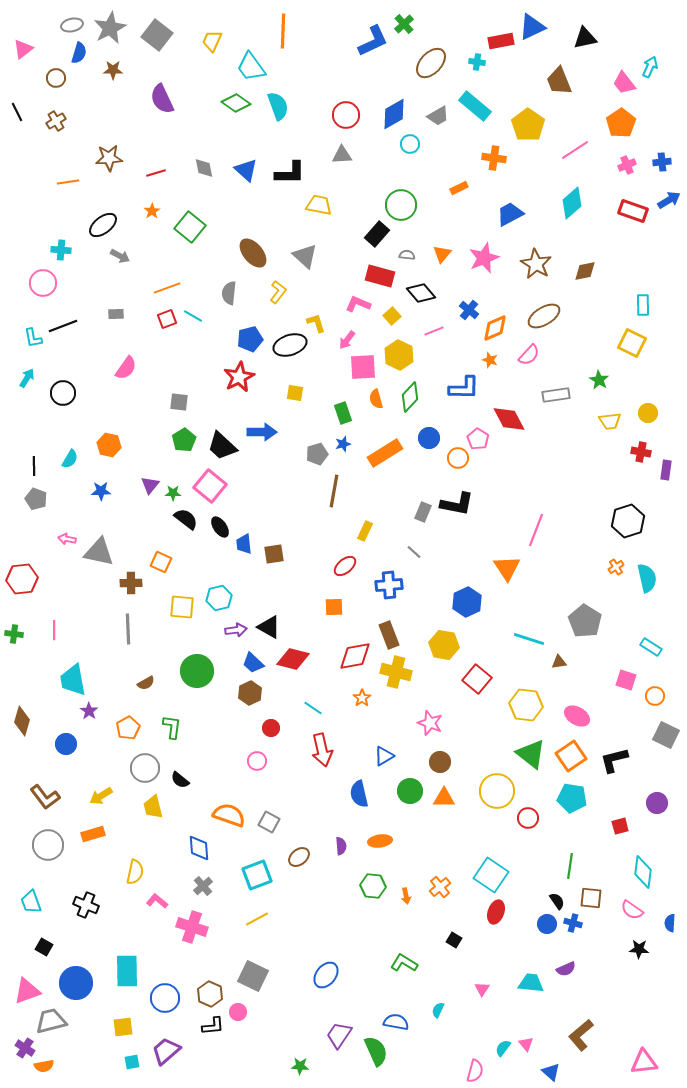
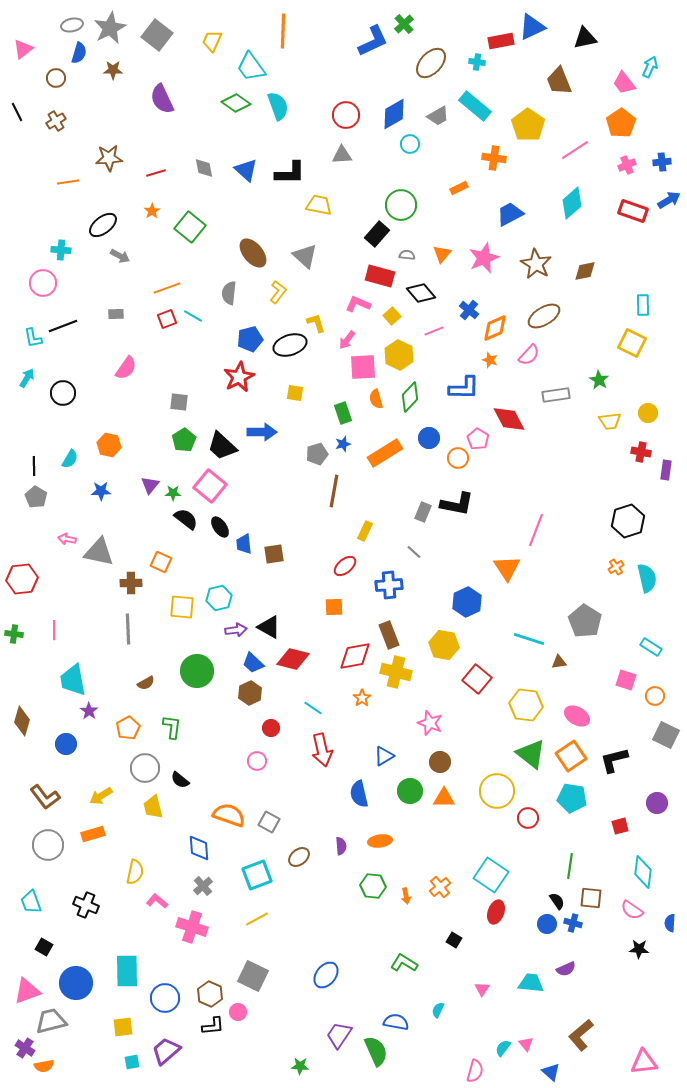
gray pentagon at (36, 499): moved 2 px up; rotated 10 degrees clockwise
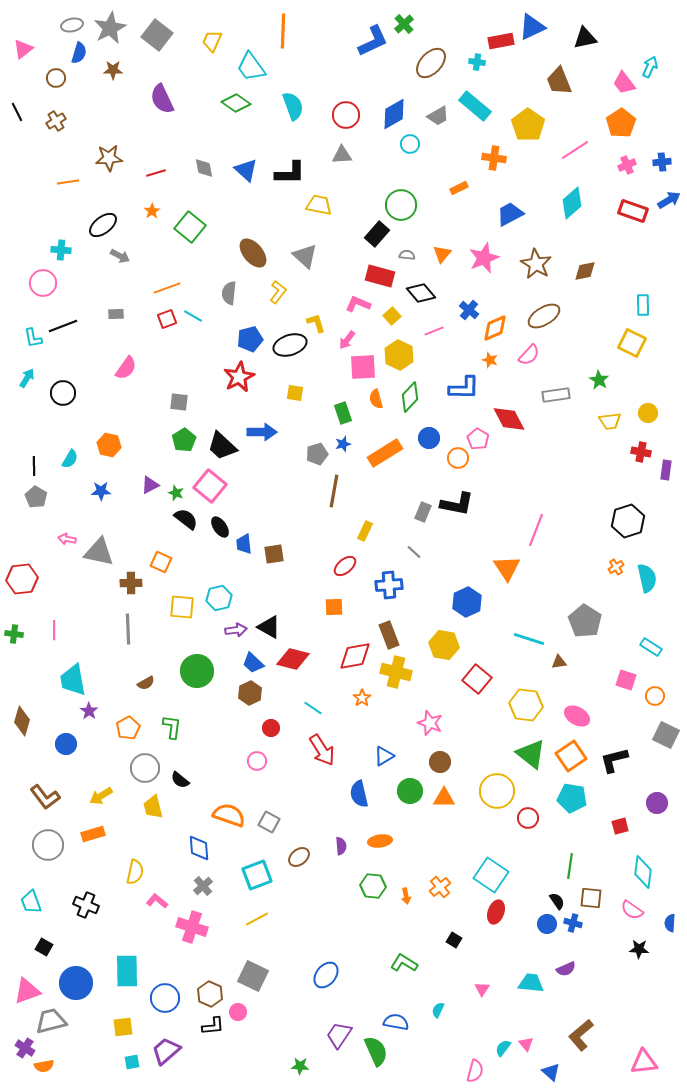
cyan semicircle at (278, 106): moved 15 px right
purple triangle at (150, 485): rotated 24 degrees clockwise
green star at (173, 493): moved 3 px right; rotated 21 degrees clockwise
red arrow at (322, 750): rotated 20 degrees counterclockwise
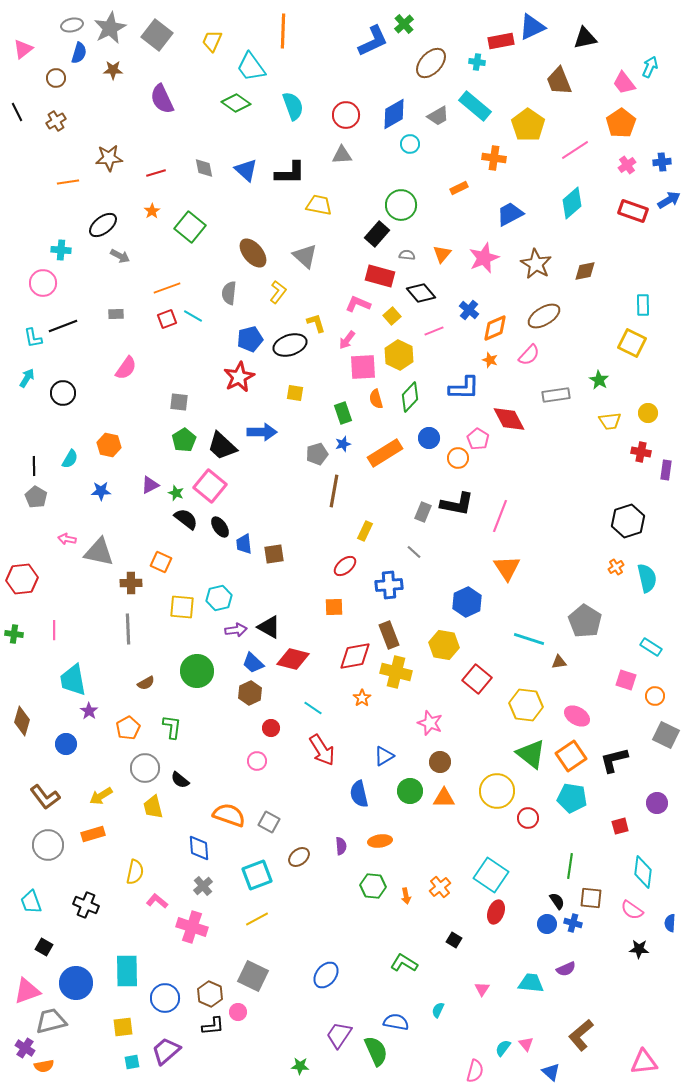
pink cross at (627, 165): rotated 12 degrees counterclockwise
pink line at (536, 530): moved 36 px left, 14 px up
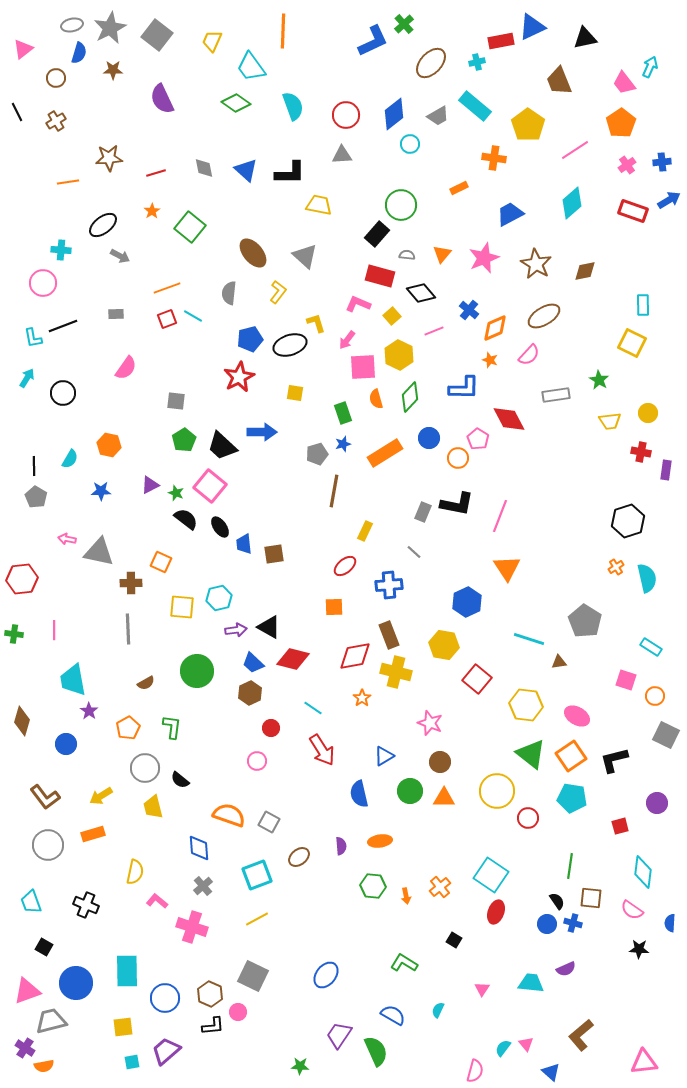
cyan cross at (477, 62): rotated 21 degrees counterclockwise
blue diamond at (394, 114): rotated 8 degrees counterclockwise
gray square at (179, 402): moved 3 px left, 1 px up
blue semicircle at (396, 1022): moved 3 px left, 7 px up; rotated 20 degrees clockwise
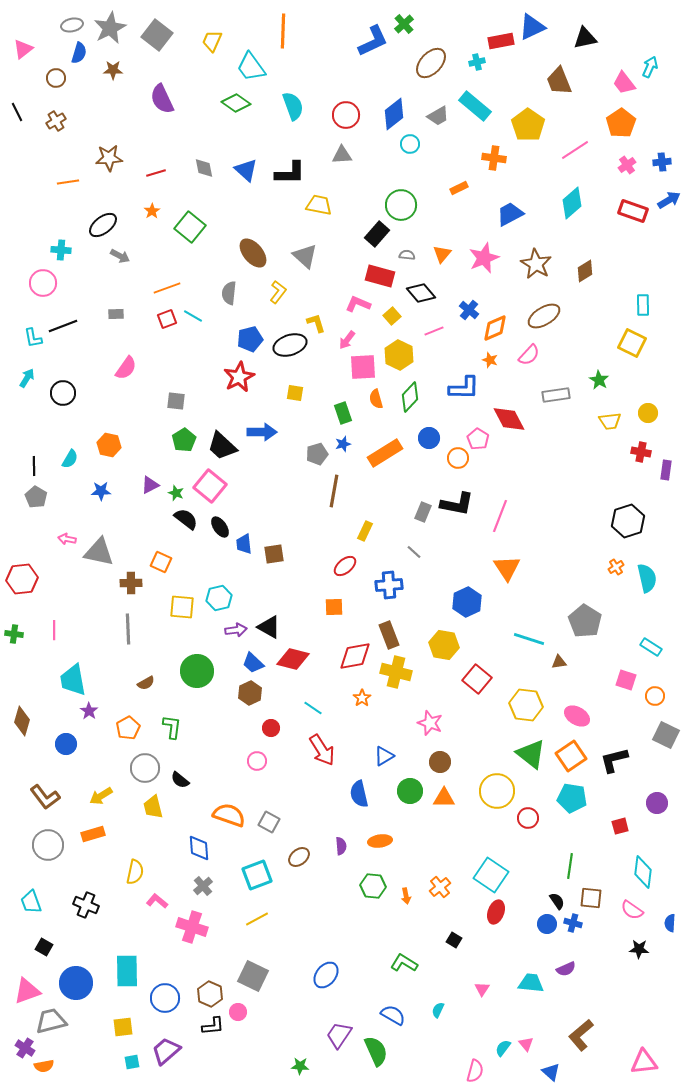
brown diamond at (585, 271): rotated 20 degrees counterclockwise
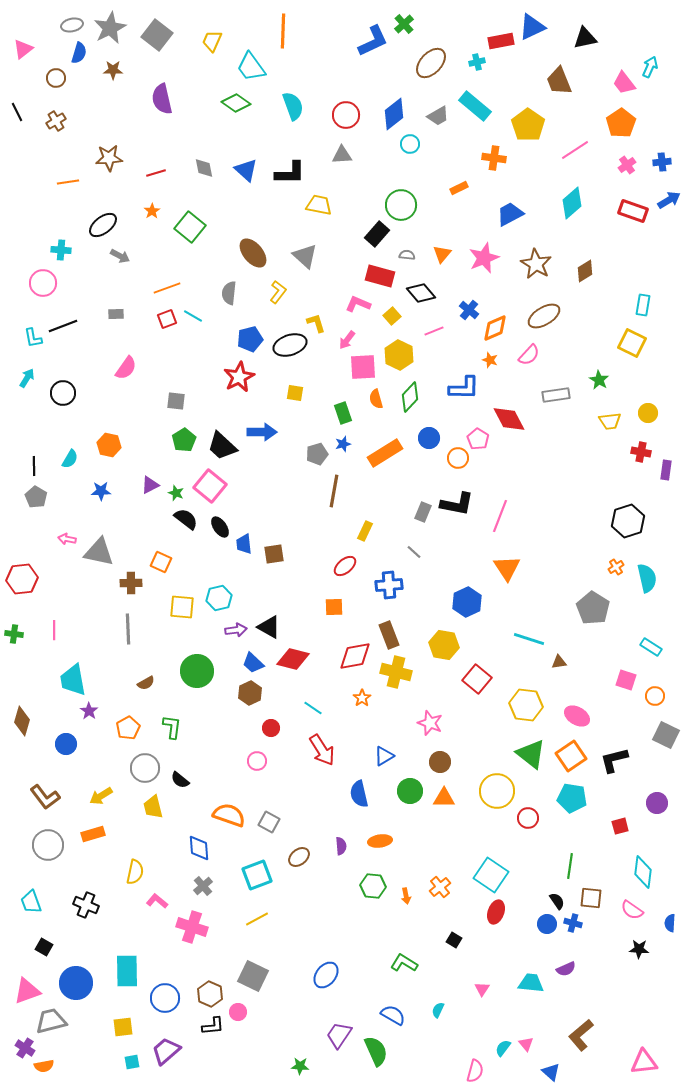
purple semicircle at (162, 99): rotated 12 degrees clockwise
cyan rectangle at (643, 305): rotated 10 degrees clockwise
gray pentagon at (585, 621): moved 8 px right, 13 px up
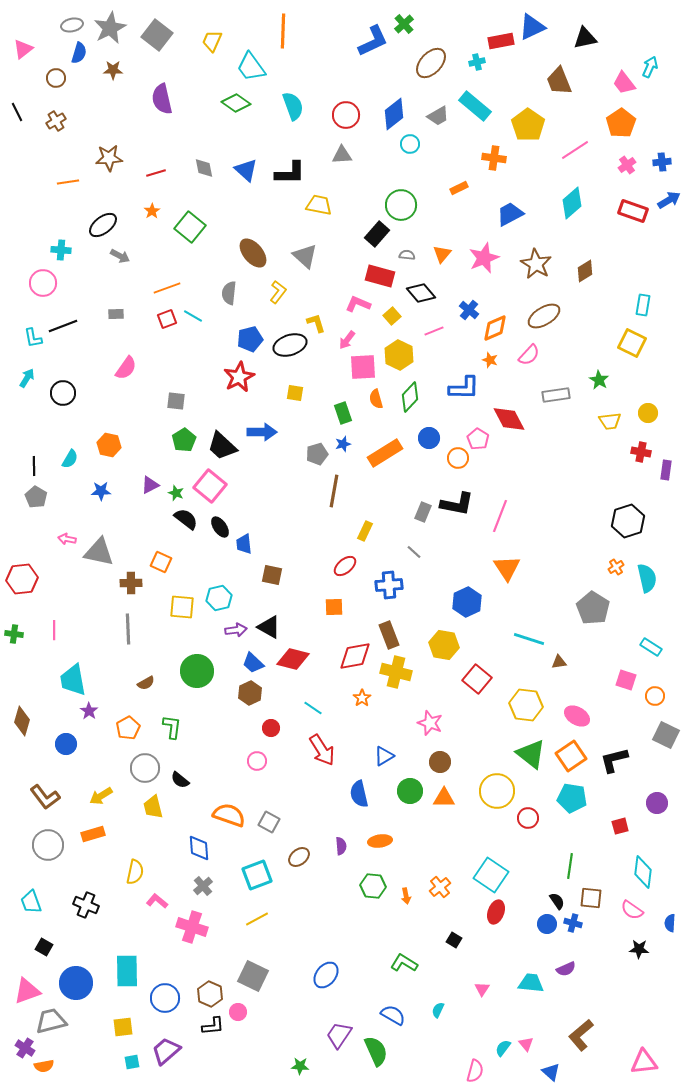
brown square at (274, 554): moved 2 px left, 21 px down; rotated 20 degrees clockwise
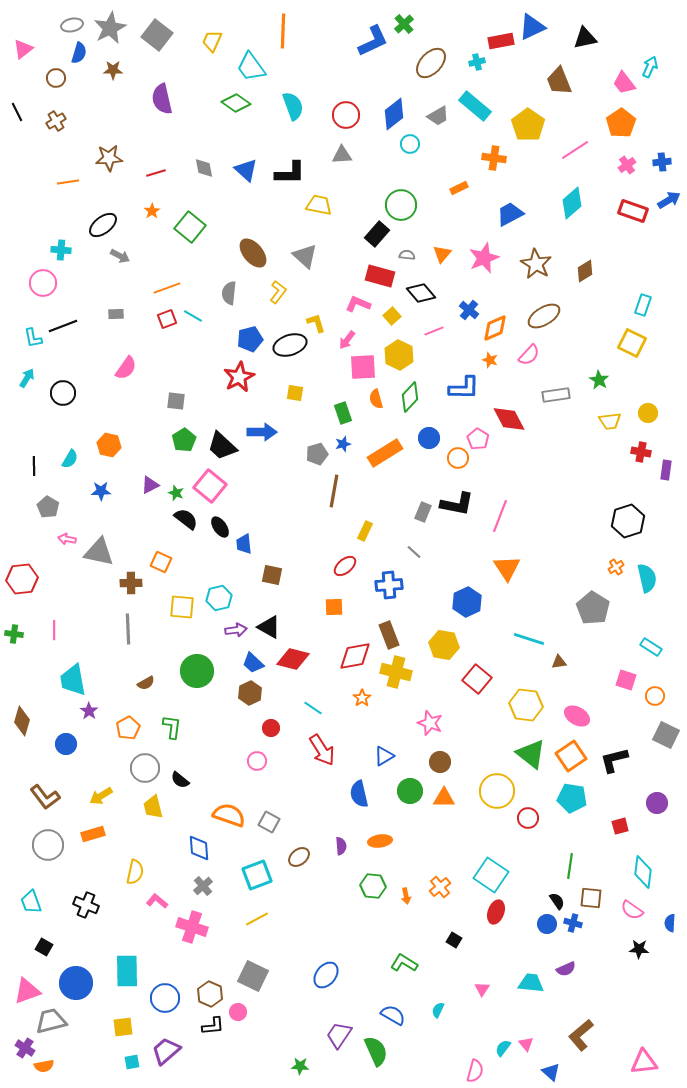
cyan rectangle at (643, 305): rotated 10 degrees clockwise
gray pentagon at (36, 497): moved 12 px right, 10 px down
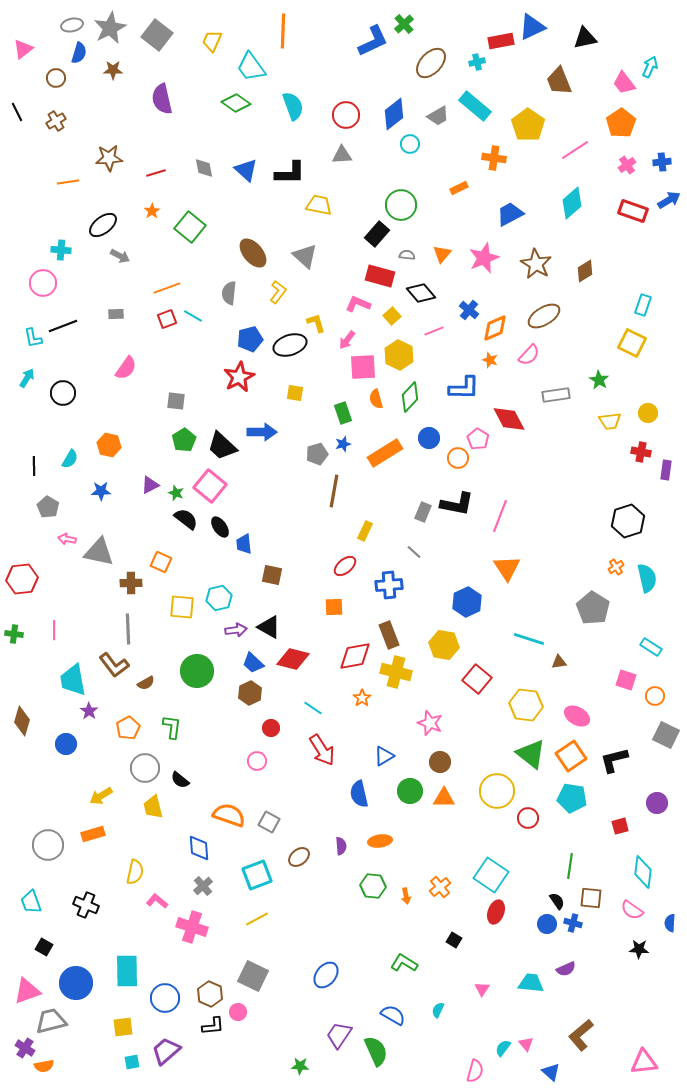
brown L-shape at (45, 797): moved 69 px right, 132 px up
